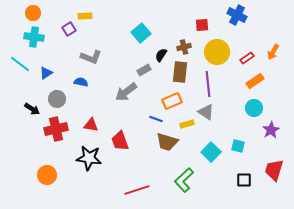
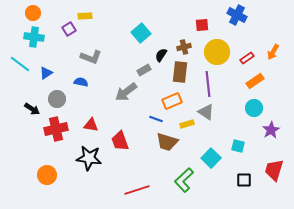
cyan square at (211, 152): moved 6 px down
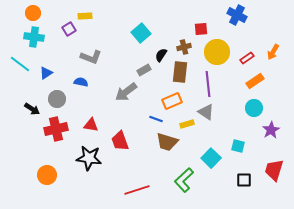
red square at (202, 25): moved 1 px left, 4 px down
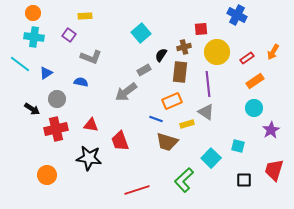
purple square at (69, 29): moved 6 px down; rotated 24 degrees counterclockwise
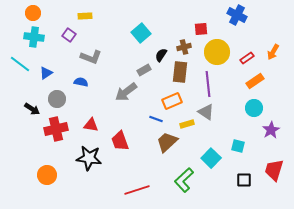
brown trapezoid at (167, 142): rotated 120 degrees clockwise
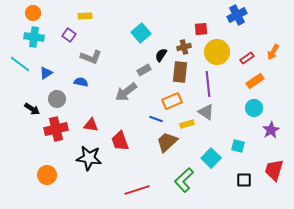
blue cross at (237, 15): rotated 36 degrees clockwise
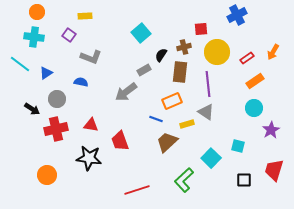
orange circle at (33, 13): moved 4 px right, 1 px up
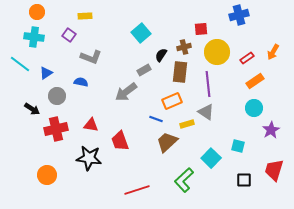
blue cross at (237, 15): moved 2 px right; rotated 12 degrees clockwise
gray circle at (57, 99): moved 3 px up
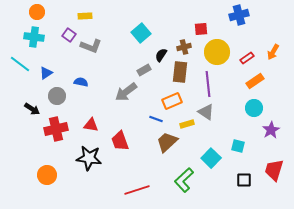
gray L-shape at (91, 57): moved 11 px up
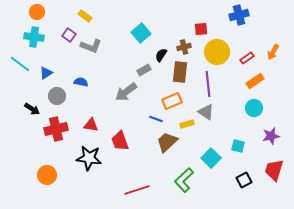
yellow rectangle at (85, 16): rotated 40 degrees clockwise
purple star at (271, 130): moved 6 px down; rotated 18 degrees clockwise
black square at (244, 180): rotated 28 degrees counterclockwise
